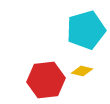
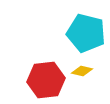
cyan pentagon: moved 3 px down; rotated 30 degrees clockwise
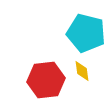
yellow diamond: rotated 70 degrees clockwise
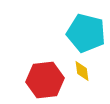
red hexagon: moved 1 px left
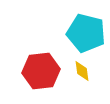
red hexagon: moved 4 px left, 9 px up
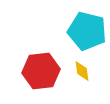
cyan pentagon: moved 1 px right, 2 px up
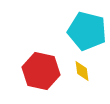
red hexagon: rotated 18 degrees clockwise
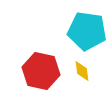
cyan pentagon: rotated 6 degrees counterclockwise
